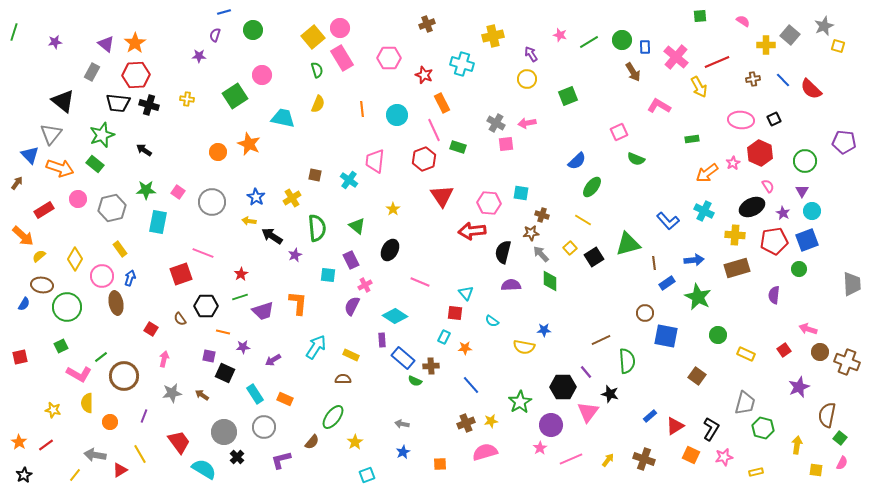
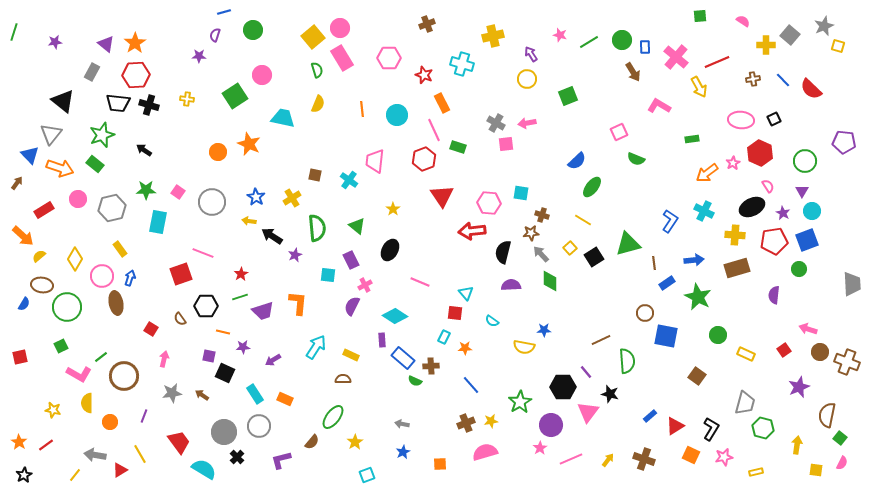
blue L-shape at (668, 221): moved 2 px right; rotated 105 degrees counterclockwise
gray circle at (264, 427): moved 5 px left, 1 px up
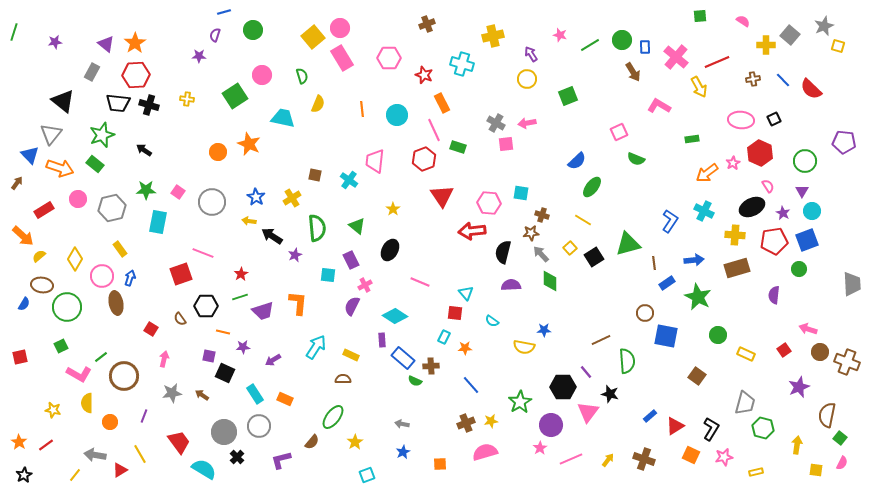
green line at (589, 42): moved 1 px right, 3 px down
green semicircle at (317, 70): moved 15 px left, 6 px down
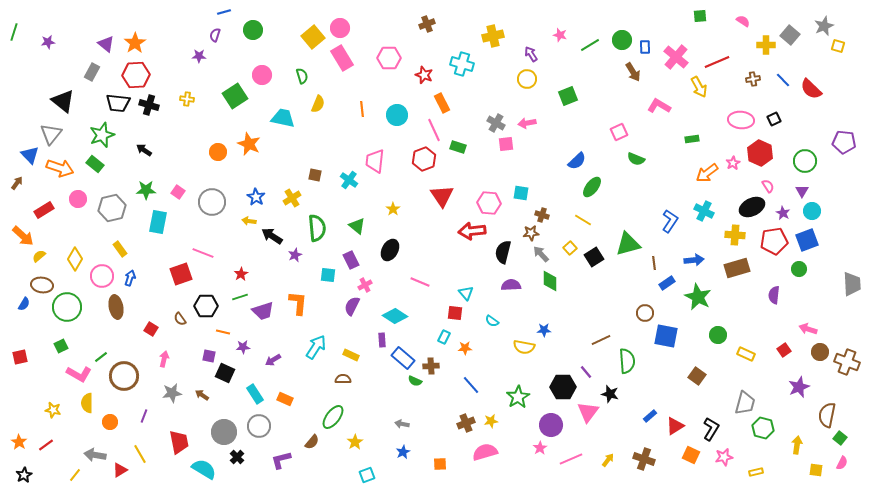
purple star at (55, 42): moved 7 px left
brown ellipse at (116, 303): moved 4 px down
green star at (520, 402): moved 2 px left, 5 px up
red trapezoid at (179, 442): rotated 25 degrees clockwise
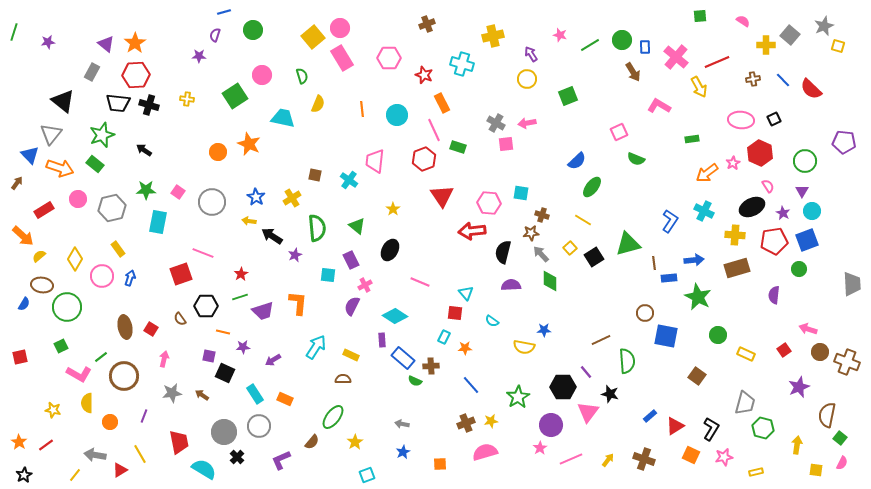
yellow rectangle at (120, 249): moved 2 px left
blue rectangle at (667, 283): moved 2 px right, 5 px up; rotated 28 degrees clockwise
brown ellipse at (116, 307): moved 9 px right, 20 px down
purple L-shape at (281, 460): rotated 10 degrees counterclockwise
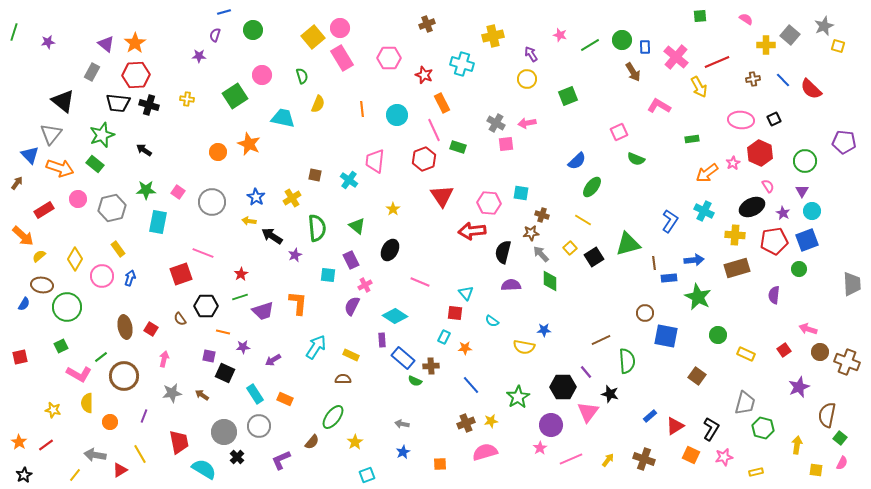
pink semicircle at (743, 21): moved 3 px right, 2 px up
